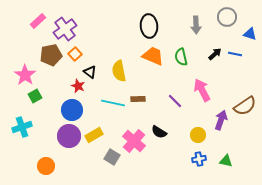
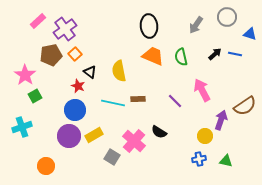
gray arrow: rotated 36 degrees clockwise
blue circle: moved 3 px right
yellow circle: moved 7 px right, 1 px down
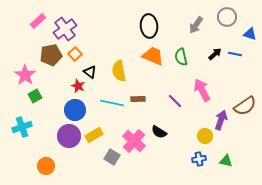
cyan line: moved 1 px left
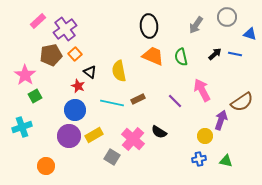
brown rectangle: rotated 24 degrees counterclockwise
brown semicircle: moved 3 px left, 4 px up
pink cross: moved 1 px left, 2 px up
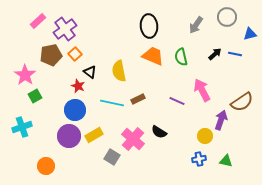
blue triangle: rotated 32 degrees counterclockwise
purple line: moved 2 px right; rotated 21 degrees counterclockwise
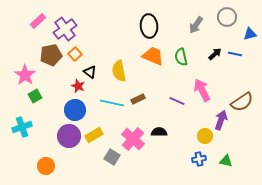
black semicircle: rotated 147 degrees clockwise
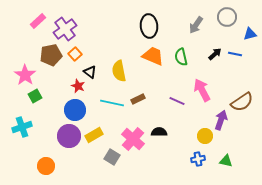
blue cross: moved 1 px left
